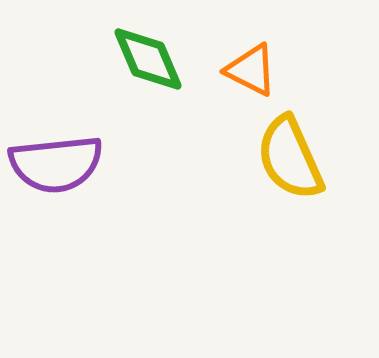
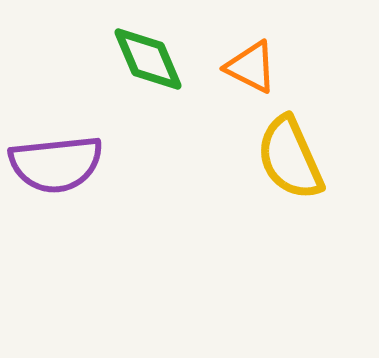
orange triangle: moved 3 px up
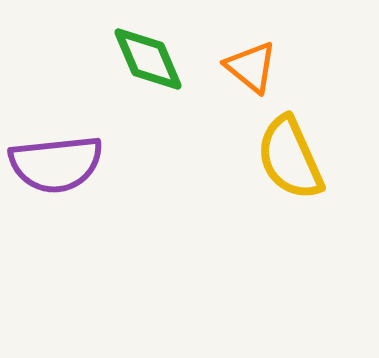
orange triangle: rotated 12 degrees clockwise
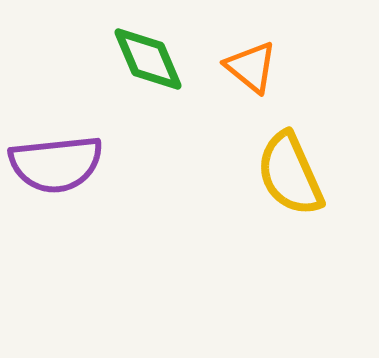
yellow semicircle: moved 16 px down
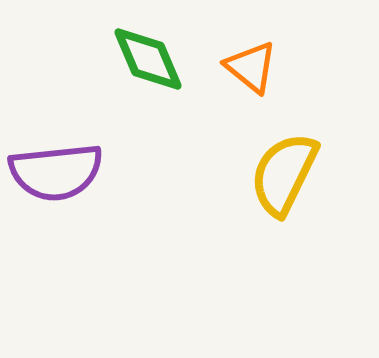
purple semicircle: moved 8 px down
yellow semicircle: moved 6 px left; rotated 50 degrees clockwise
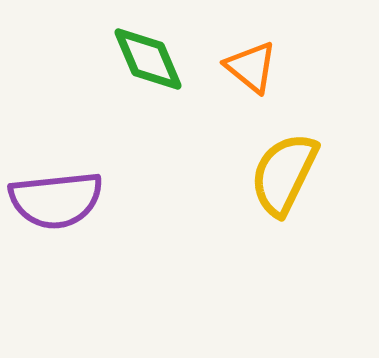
purple semicircle: moved 28 px down
